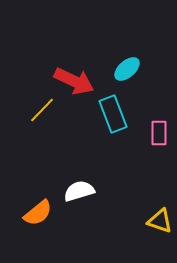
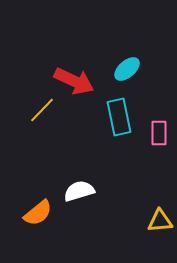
cyan rectangle: moved 6 px right, 3 px down; rotated 9 degrees clockwise
yellow triangle: rotated 24 degrees counterclockwise
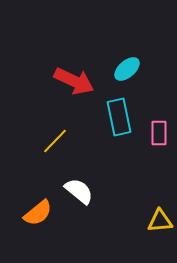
yellow line: moved 13 px right, 31 px down
white semicircle: rotated 56 degrees clockwise
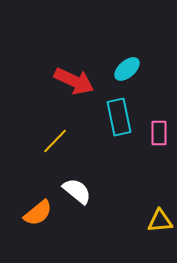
white semicircle: moved 2 px left
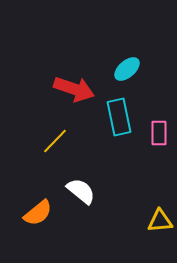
red arrow: moved 8 px down; rotated 6 degrees counterclockwise
white semicircle: moved 4 px right
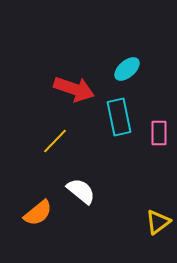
yellow triangle: moved 2 px left, 1 px down; rotated 32 degrees counterclockwise
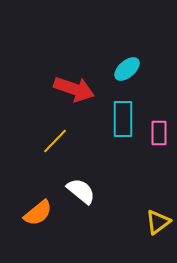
cyan rectangle: moved 4 px right, 2 px down; rotated 12 degrees clockwise
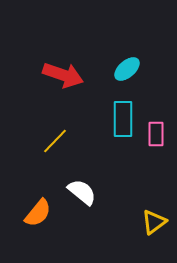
red arrow: moved 11 px left, 14 px up
pink rectangle: moved 3 px left, 1 px down
white semicircle: moved 1 px right, 1 px down
orange semicircle: rotated 12 degrees counterclockwise
yellow triangle: moved 4 px left
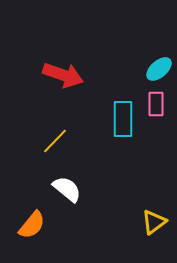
cyan ellipse: moved 32 px right
pink rectangle: moved 30 px up
white semicircle: moved 15 px left, 3 px up
orange semicircle: moved 6 px left, 12 px down
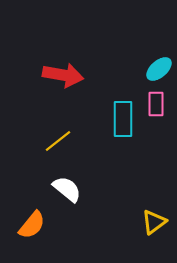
red arrow: rotated 9 degrees counterclockwise
yellow line: moved 3 px right; rotated 8 degrees clockwise
